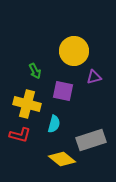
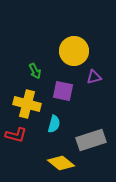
red L-shape: moved 4 px left
yellow diamond: moved 1 px left, 4 px down
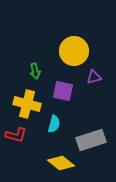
green arrow: rotated 14 degrees clockwise
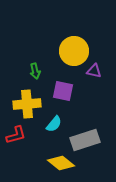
purple triangle: moved 6 px up; rotated 28 degrees clockwise
yellow cross: rotated 20 degrees counterclockwise
cyan semicircle: rotated 24 degrees clockwise
red L-shape: rotated 30 degrees counterclockwise
gray rectangle: moved 6 px left
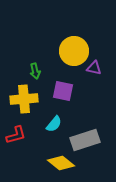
purple triangle: moved 3 px up
yellow cross: moved 3 px left, 5 px up
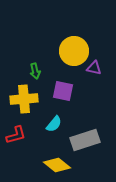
yellow diamond: moved 4 px left, 2 px down
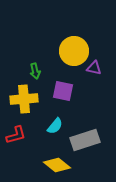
cyan semicircle: moved 1 px right, 2 px down
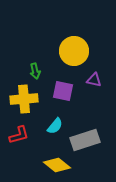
purple triangle: moved 12 px down
red L-shape: moved 3 px right
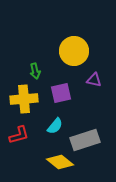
purple square: moved 2 px left, 2 px down; rotated 25 degrees counterclockwise
yellow diamond: moved 3 px right, 3 px up
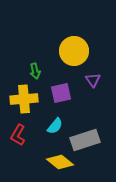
purple triangle: moved 1 px left; rotated 42 degrees clockwise
red L-shape: moved 1 px left; rotated 135 degrees clockwise
